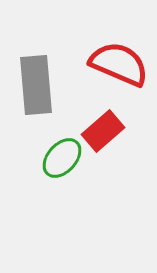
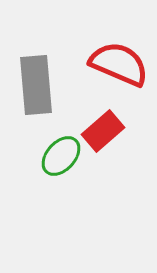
green ellipse: moved 1 px left, 2 px up
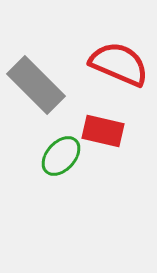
gray rectangle: rotated 40 degrees counterclockwise
red rectangle: rotated 54 degrees clockwise
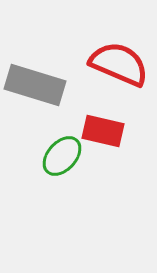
gray rectangle: moved 1 px left; rotated 28 degrees counterclockwise
green ellipse: moved 1 px right
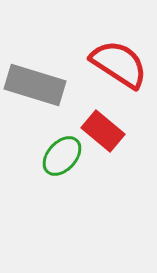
red semicircle: rotated 10 degrees clockwise
red rectangle: rotated 27 degrees clockwise
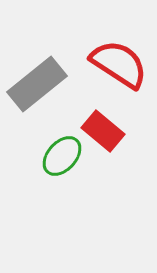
gray rectangle: moved 2 px right, 1 px up; rotated 56 degrees counterclockwise
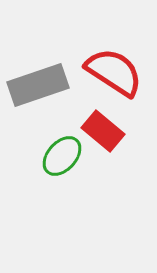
red semicircle: moved 5 px left, 8 px down
gray rectangle: moved 1 px right, 1 px down; rotated 20 degrees clockwise
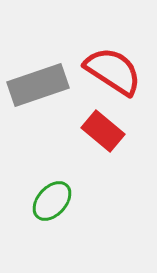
red semicircle: moved 1 px left, 1 px up
green ellipse: moved 10 px left, 45 px down
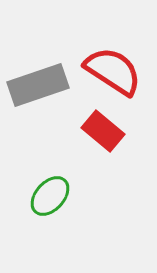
green ellipse: moved 2 px left, 5 px up
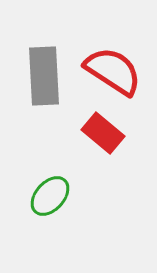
gray rectangle: moved 6 px right, 9 px up; rotated 74 degrees counterclockwise
red rectangle: moved 2 px down
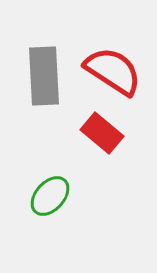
red rectangle: moved 1 px left
